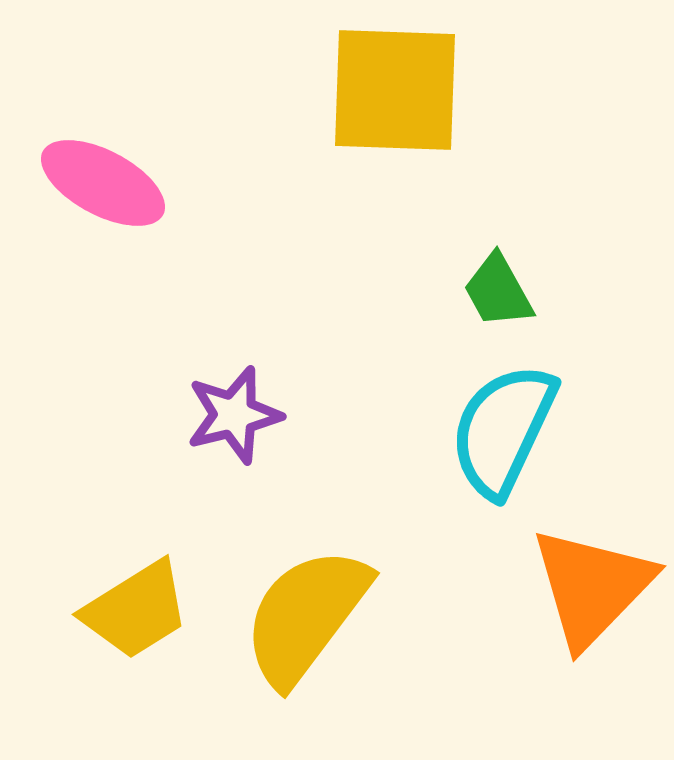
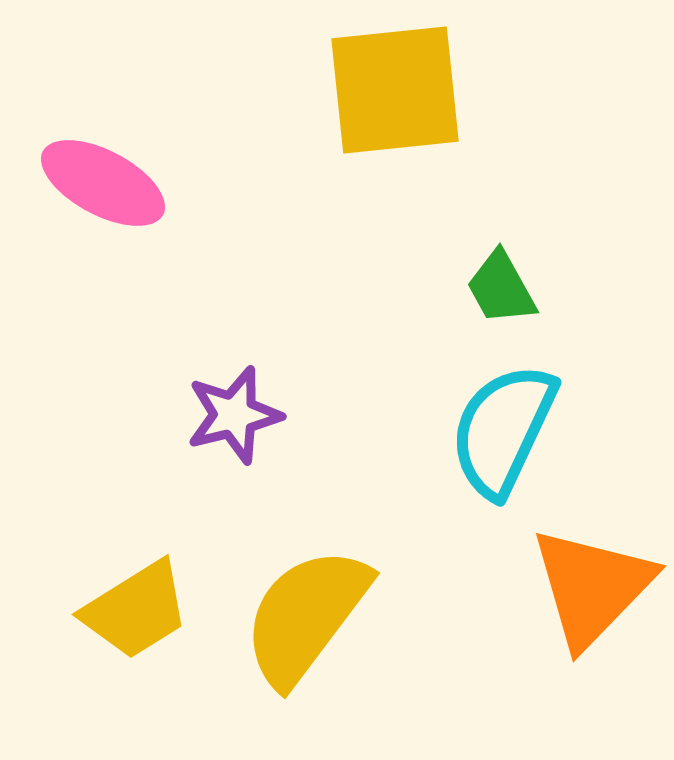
yellow square: rotated 8 degrees counterclockwise
green trapezoid: moved 3 px right, 3 px up
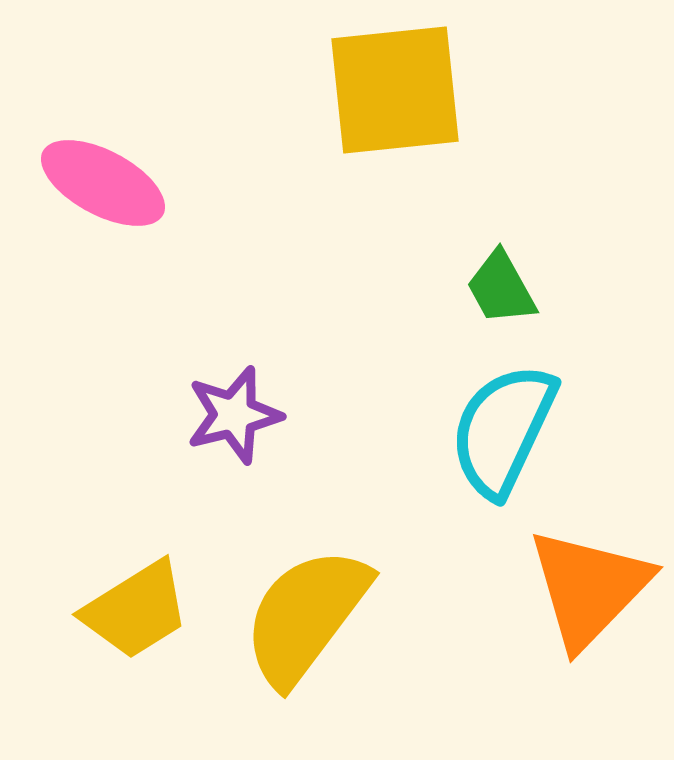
orange triangle: moved 3 px left, 1 px down
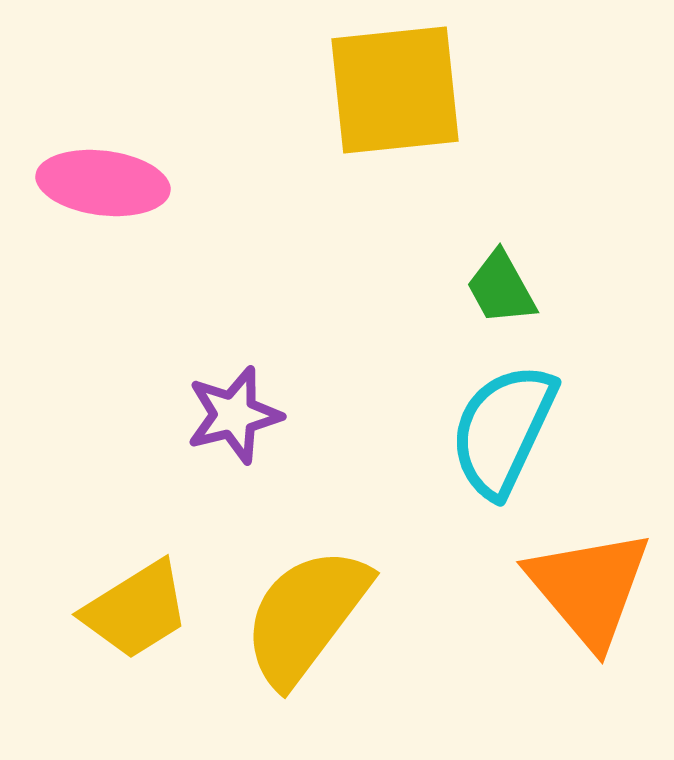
pink ellipse: rotated 21 degrees counterclockwise
orange triangle: rotated 24 degrees counterclockwise
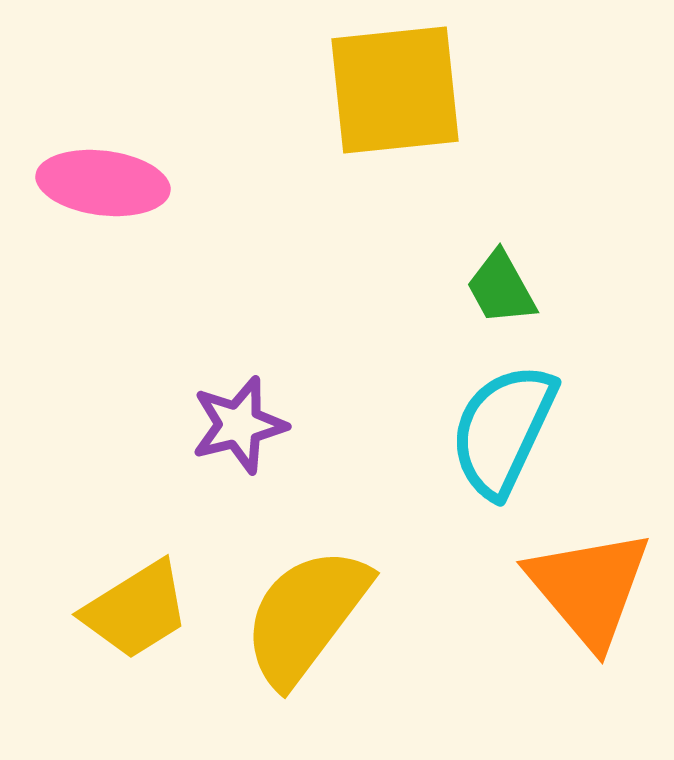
purple star: moved 5 px right, 10 px down
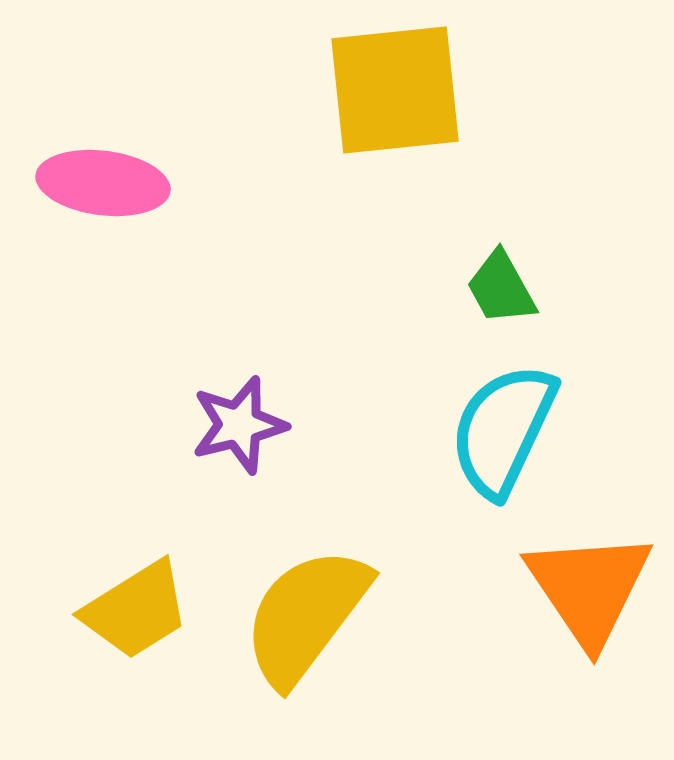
orange triangle: rotated 6 degrees clockwise
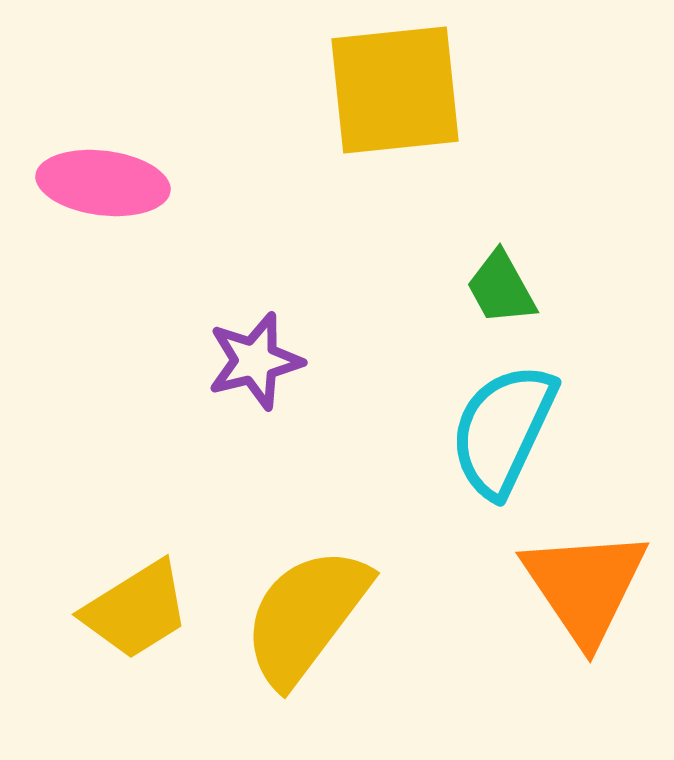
purple star: moved 16 px right, 64 px up
orange triangle: moved 4 px left, 2 px up
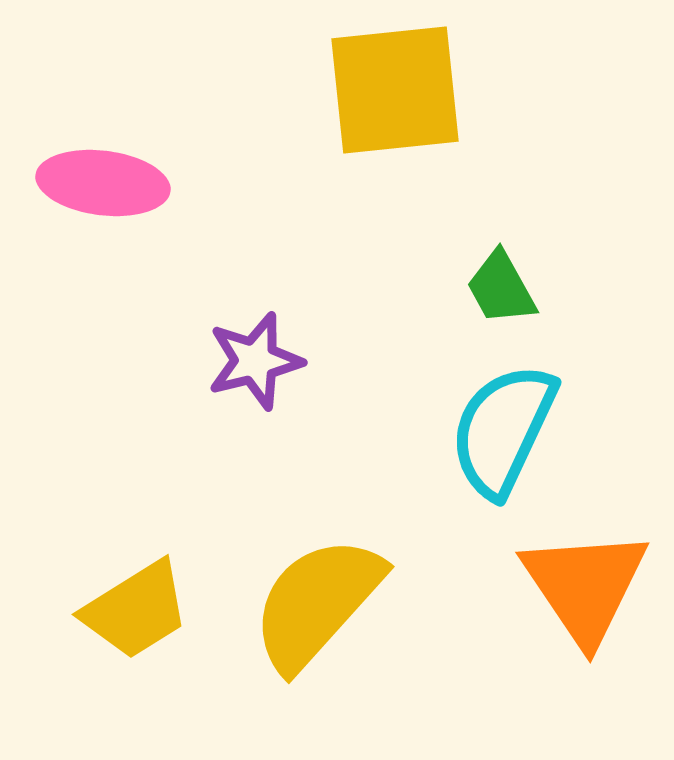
yellow semicircle: moved 11 px right, 13 px up; rotated 5 degrees clockwise
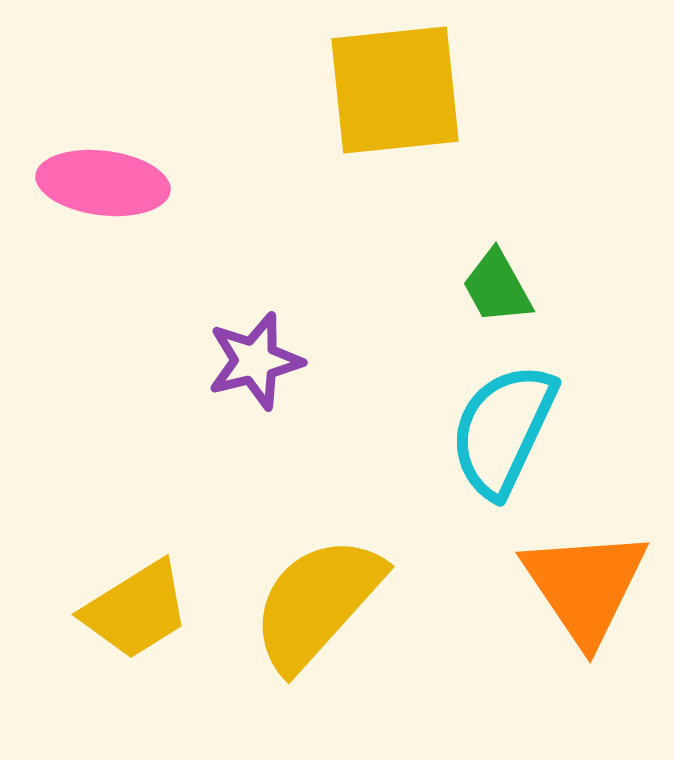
green trapezoid: moved 4 px left, 1 px up
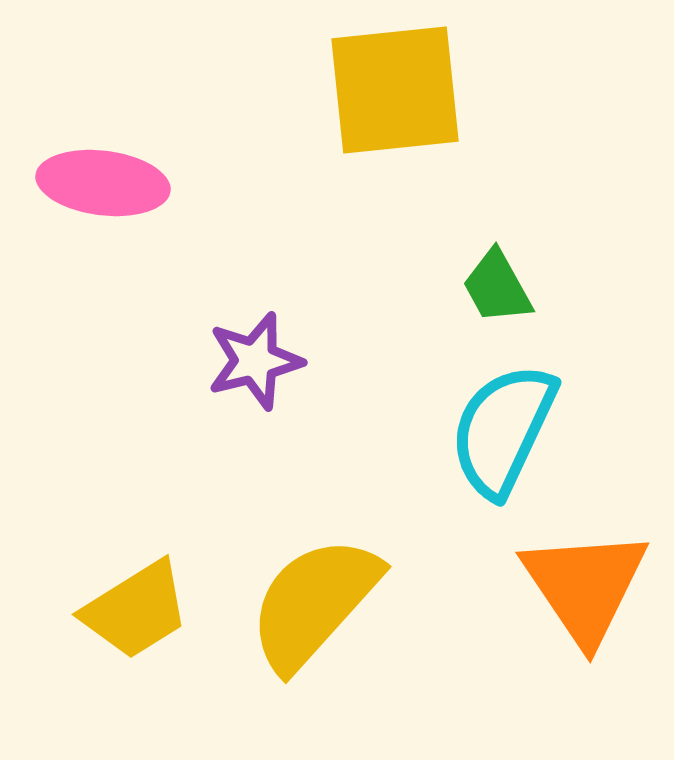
yellow semicircle: moved 3 px left
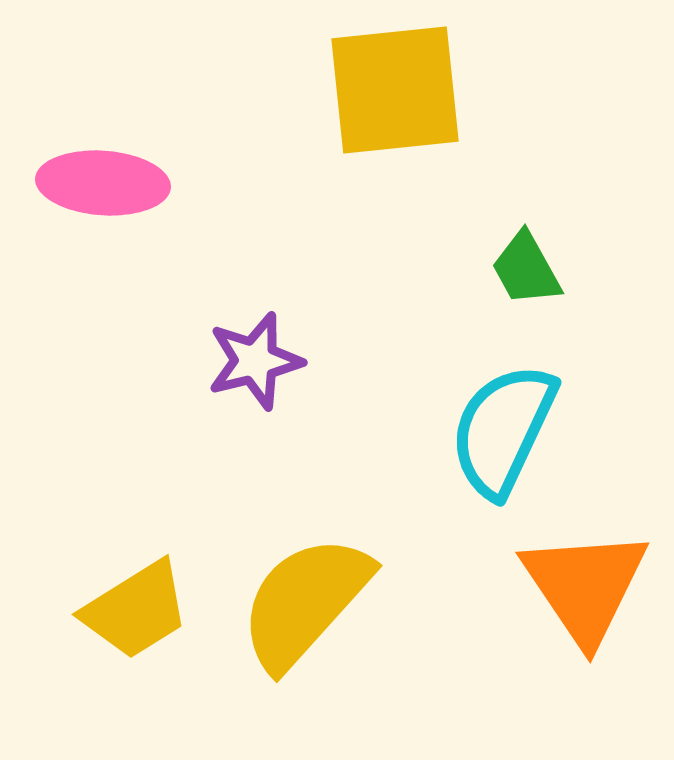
pink ellipse: rotated 3 degrees counterclockwise
green trapezoid: moved 29 px right, 18 px up
yellow semicircle: moved 9 px left, 1 px up
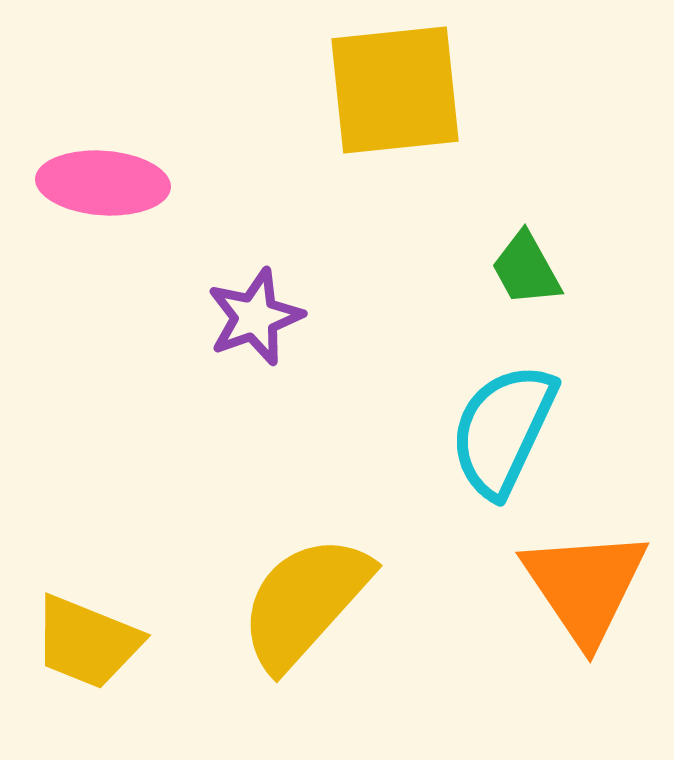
purple star: moved 44 px up; rotated 6 degrees counterclockwise
yellow trapezoid: moved 49 px left, 32 px down; rotated 54 degrees clockwise
